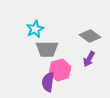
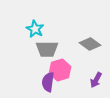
cyan star: rotated 18 degrees counterclockwise
gray diamond: moved 8 px down
purple arrow: moved 7 px right, 21 px down
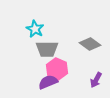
pink hexagon: moved 3 px left, 1 px up; rotated 20 degrees counterclockwise
purple semicircle: rotated 60 degrees clockwise
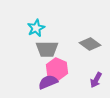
cyan star: moved 1 px right, 1 px up; rotated 18 degrees clockwise
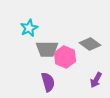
cyan star: moved 7 px left
pink hexagon: moved 8 px right, 12 px up
purple semicircle: rotated 96 degrees clockwise
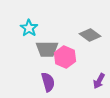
cyan star: rotated 12 degrees counterclockwise
gray diamond: moved 9 px up
purple arrow: moved 3 px right, 1 px down
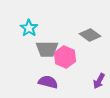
purple semicircle: rotated 60 degrees counterclockwise
